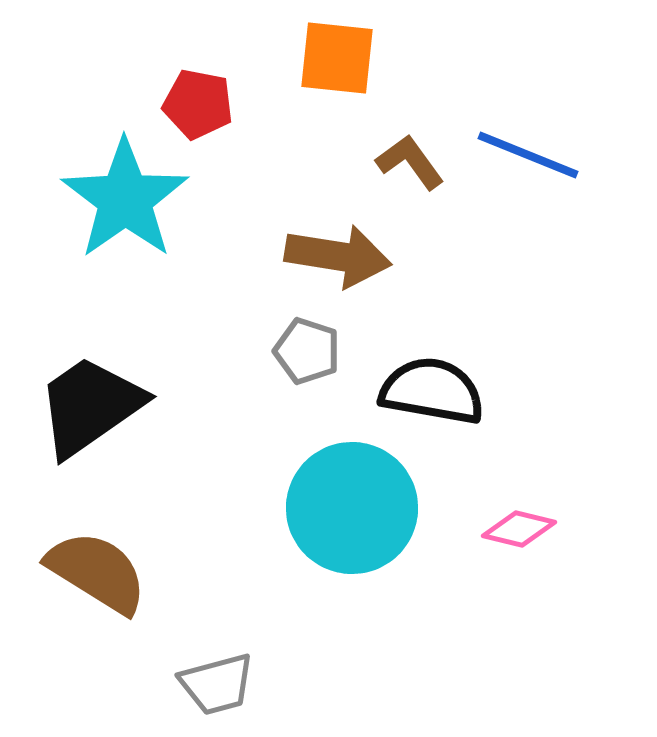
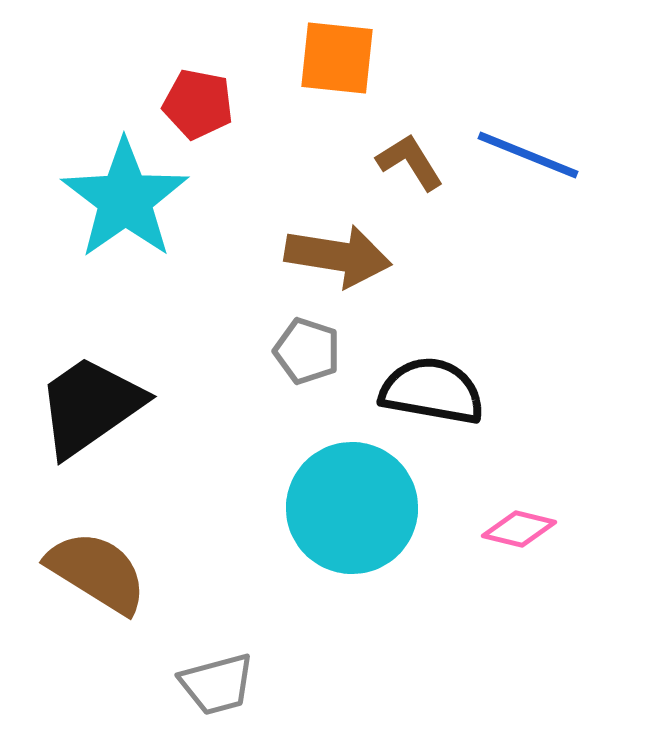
brown L-shape: rotated 4 degrees clockwise
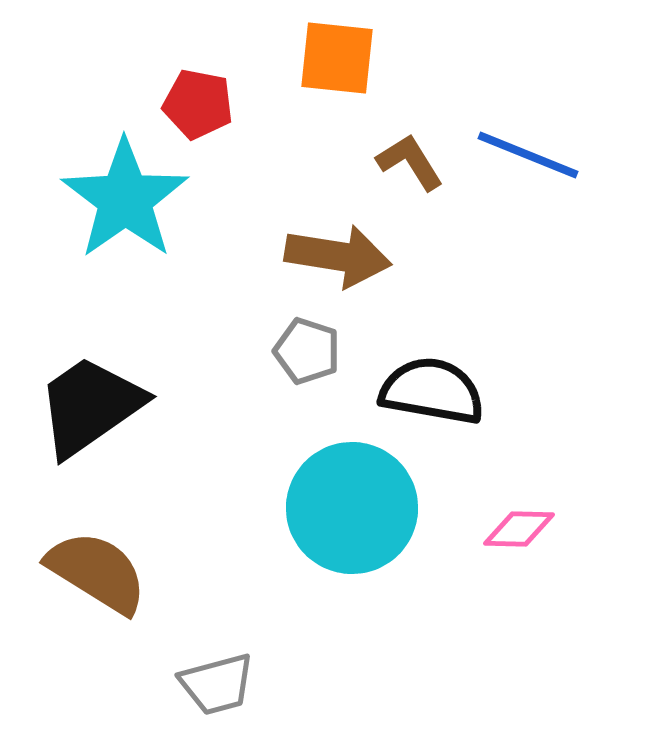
pink diamond: rotated 12 degrees counterclockwise
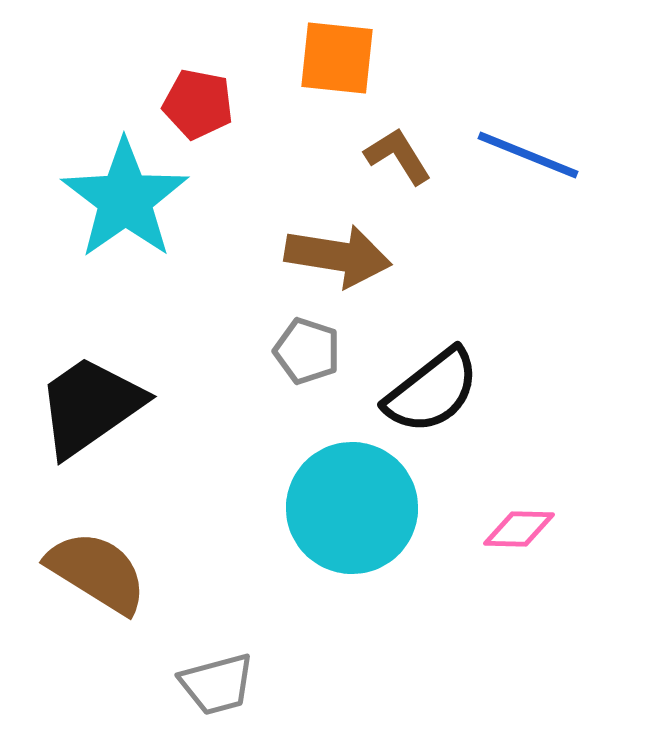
brown L-shape: moved 12 px left, 6 px up
black semicircle: rotated 132 degrees clockwise
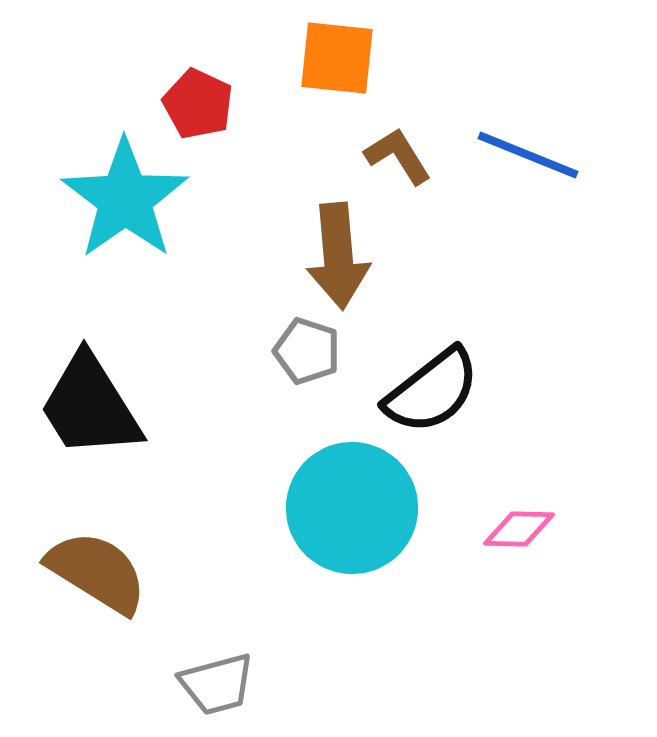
red pentagon: rotated 14 degrees clockwise
brown arrow: rotated 76 degrees clockwise
black trapezoid: rotated 87 degrees counterclockwise
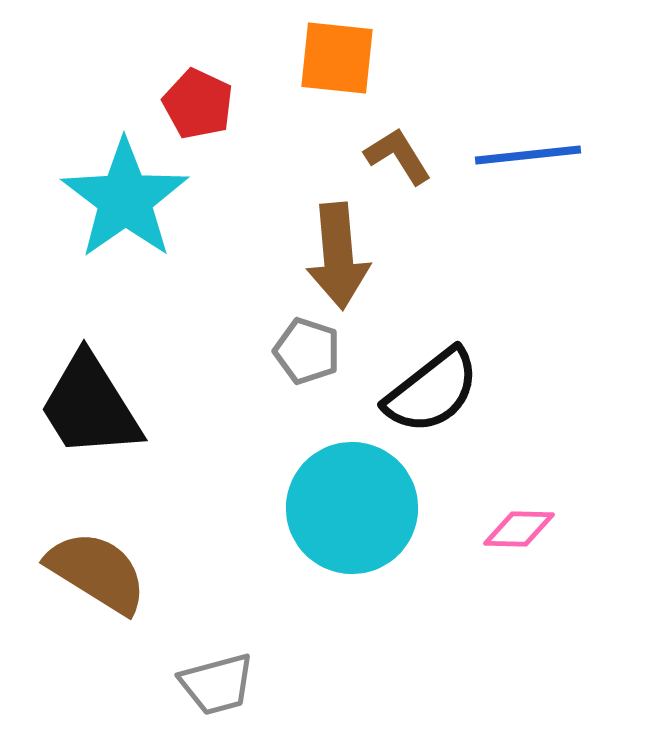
blue line: rotated 28 degrees counterclockwise
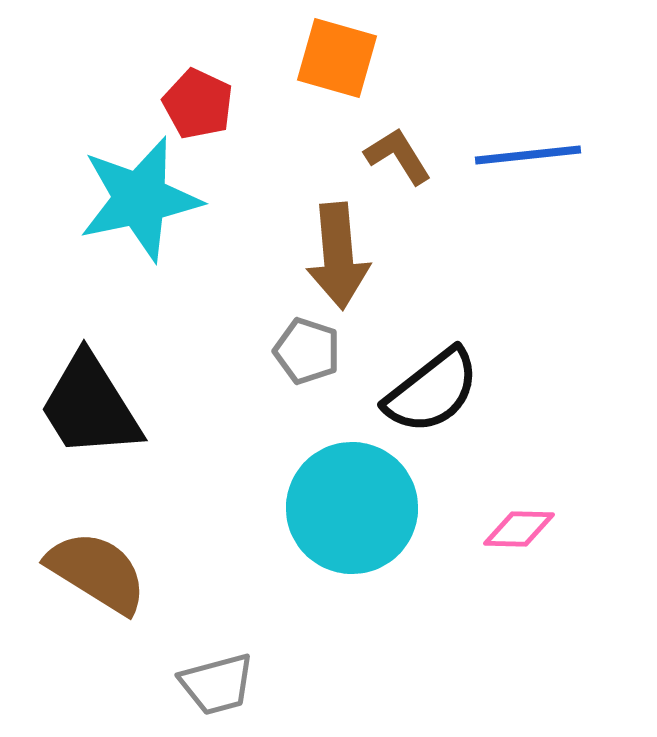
orange square: rotated 10 degrees clockwise
cyan star: moved 15 px right; rotated 23 degrees clockwise
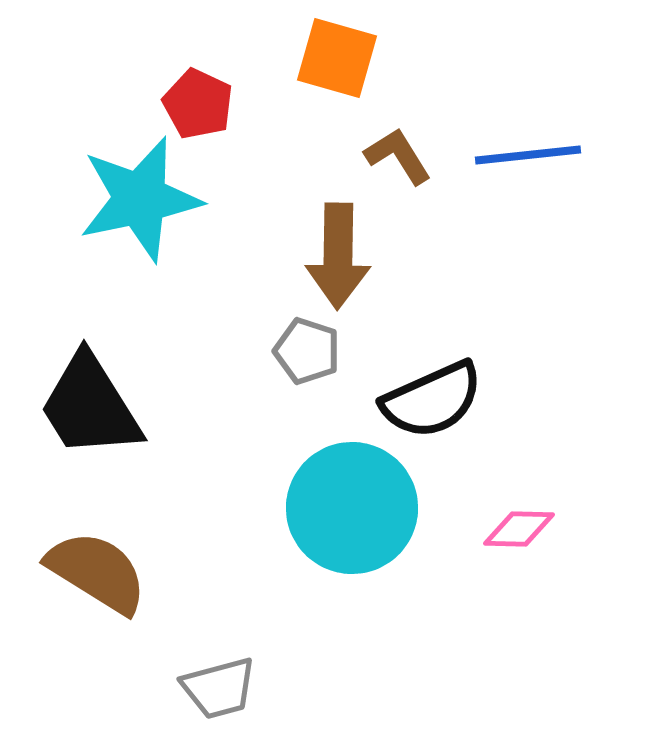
brown arrow: rotated 6 degrees clockwise
black semicircle: moved 9 px down; rotated 14 degrees clockwise
gray trapezoid: moved 2 px right, 4 px down
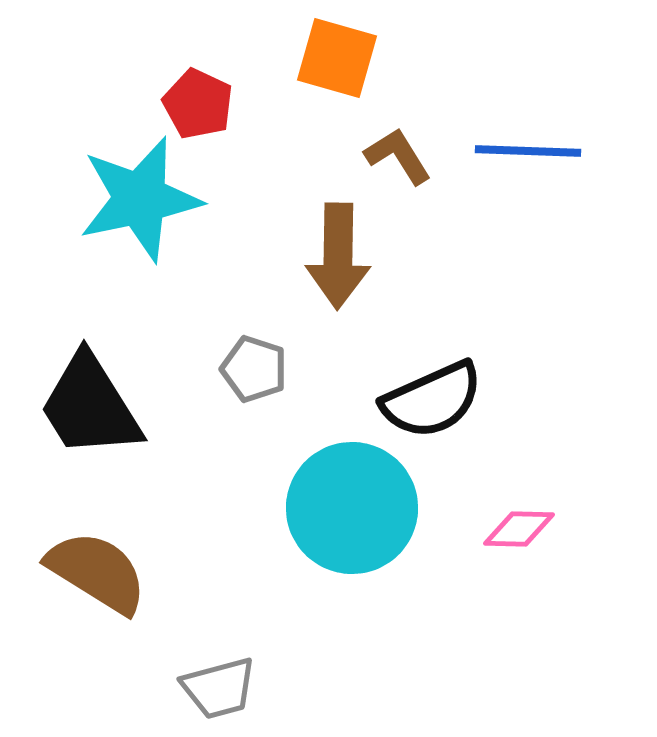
blue line: moved 4 px up; rotated 8 degrees clockwise
gray pentagon: moved 53 px left, 18 px down
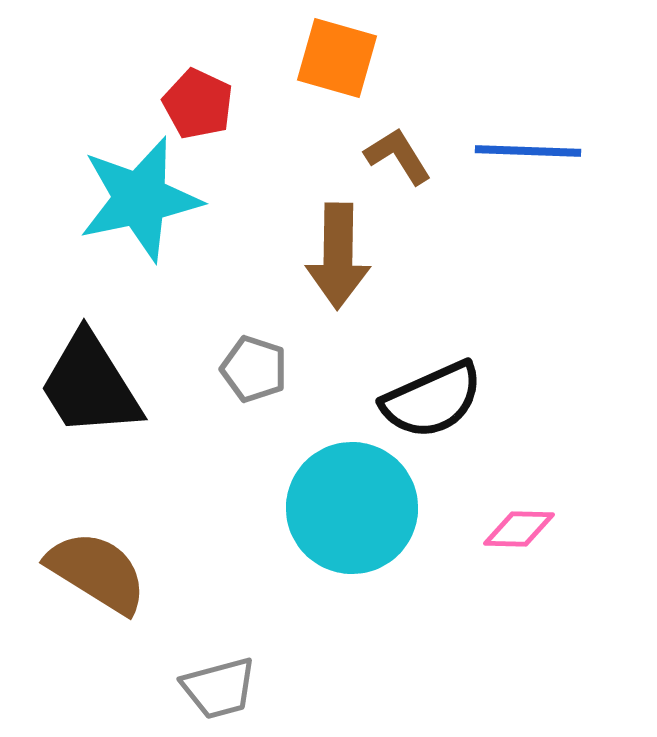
black trapezoid: moved 21 px up
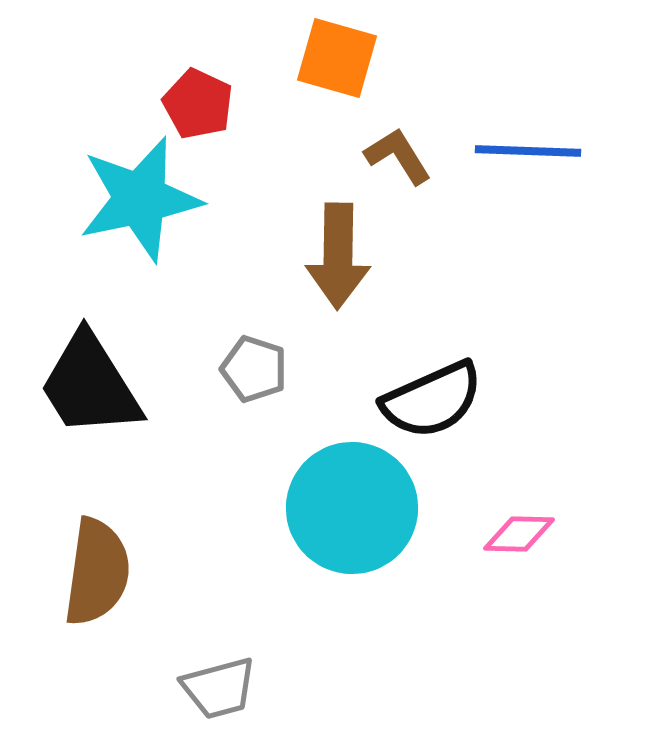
pink diamond: moved 5 px down
brown semicircle: rotated 66 degrees clockwise
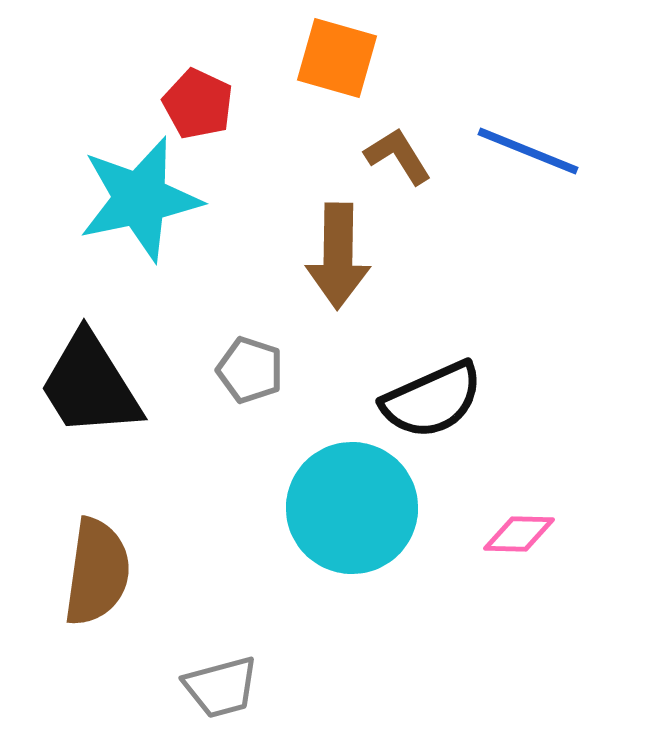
blue line: rotated 20 degrees clockwise
gray pentagon: moved 4 px left, 1 px down
gray trapezoid: moved 2 px right, 1 px up
